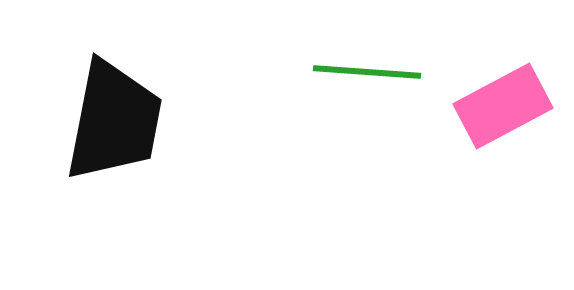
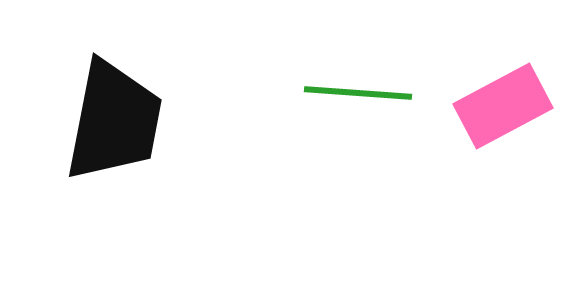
green line: moved 9 px left, 21 px down
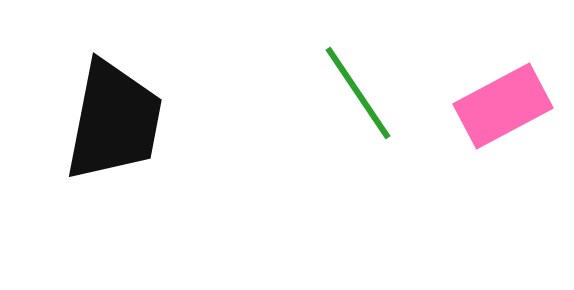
green line: rotated 52 degrees clockwise
